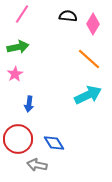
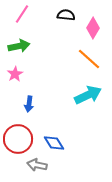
black semicircle: moved 2 px left, 1 px up
pink diamond: moved 4 px down
green arrow: moved 1 px right, 1 px up
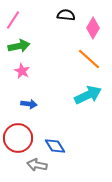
pink line: moved 9 px left, 6 px down
pink star: moved 7 px right, 3 px up; rotated 14 degrees counterclockwise
blue arrow: rotated 91 degrees counterclockwise
red circle: moved 1 px up
blue diamond: moved 1 px right, 3 px down
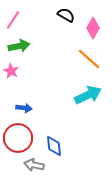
black semicircle: rotated 24 degrees clockwise
pink star: moved 11 px left
blue arrow: moved 5 px left, 4 px down
blue diamond: moved 1 px left; rotated 25 degrees clockwise
gray arrow: moved 3 px left
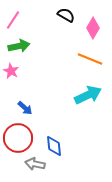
orange line: moved 1 px right; rotated 20 degrees counterclockwise
blue arrow: moved 1 px right; rotated 35 degrees clockwise
gray arrow: moved 1 px right, 1 px up
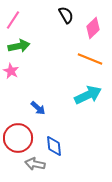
black semicircle: rotated 30 degrees clockwise
pink diamond: rotated 15 degrees clockwise
blue arrow: moved 13 px right
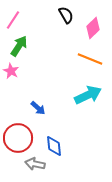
green arrow: rotated 45 degrees counterclockwise
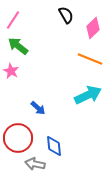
green arrow: moved 1 px left; rotated 85 degrees counterclockwise
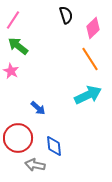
black semicircle: rotated 12 degrees clockwise
orange line: rotated 35 degrees clockwise
gray arrow: moved 1 px down
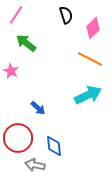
pink line: moved 3 px right, 5 px up
green arrow: moved 8 px right, 3 px up
orange line: rotated 30 degrees counterclockwise
